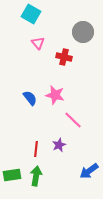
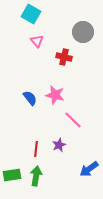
pink triangle: moved 1 px left, 2 px up
blue arrow: moved 2 px up
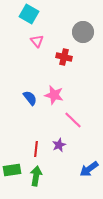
cyan square: moved 2 px left
pink star: moved 1 px left
green rectangle: moved 5 px up
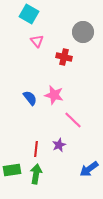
green arrow: moved 2 px up
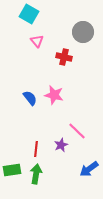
pink line: moved 4 px right, 11 px down
purple star: moved 2 px right
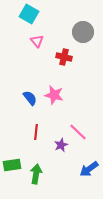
pink line: moved 1 px right, 1 px down
red line: moved 17 px up
green rectangle: moved 5 px up
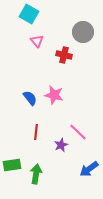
red cross: moved 2 px up
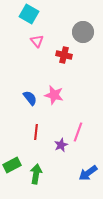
pink line: rotated 66 degrees clockwise
green rectangle: rotated 18 degrees counterclockwise
blue arrow: moved 1 px left, 4 px down
